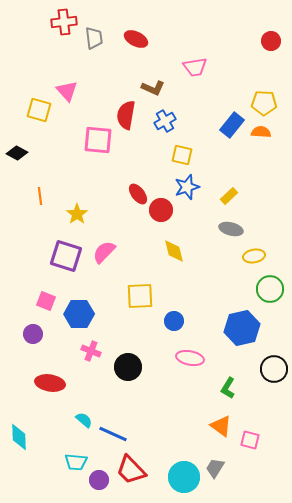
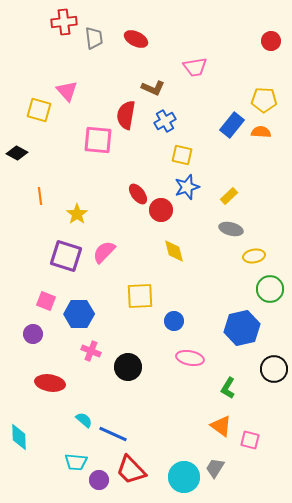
yellow pentagon at (264, 103): moved 3 px up
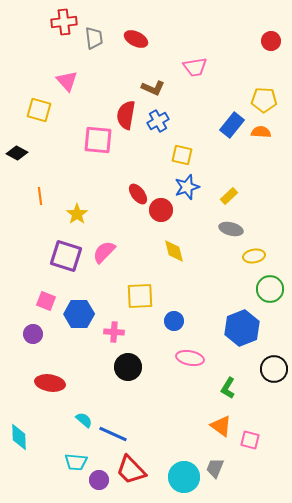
pink triangle at (67, 91): moved 10 px up
blue cross at (165, 121): moved 7 px left
blue hexagon at (242, 328): rotated 8 degrees counterclockwise
pink cross at (91, 351): moved 23 px right, 19 px up; rotated 18 degrees counterclockwise
gray trapezoid at (215, 468): rotated 10 degrees counterclockwise
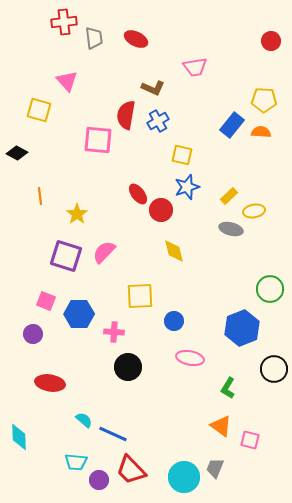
yellow ellipse at (254, 256): moved 45 px up
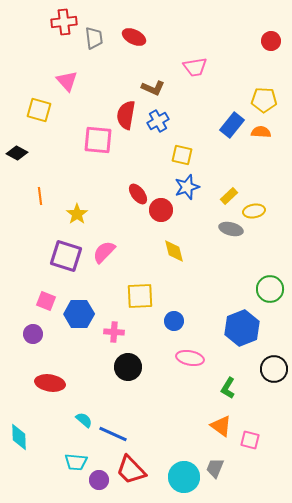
red ellipse at (136, 39): moved 2 px left, 2 px up
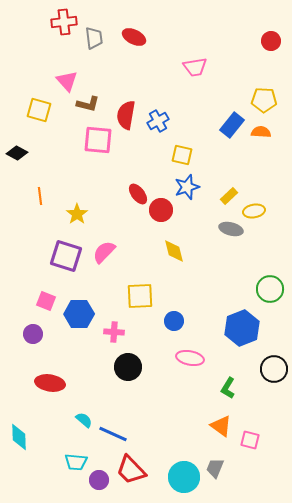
brown L-shape at (153, 88): moved 65 px left, 16 px down; rotated 10 degrees counterclockwise
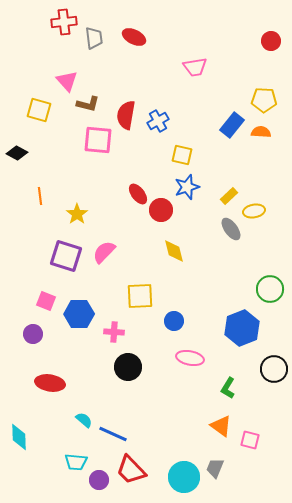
gray ellipse at (231, 229): rotated 40 degrees clockwise
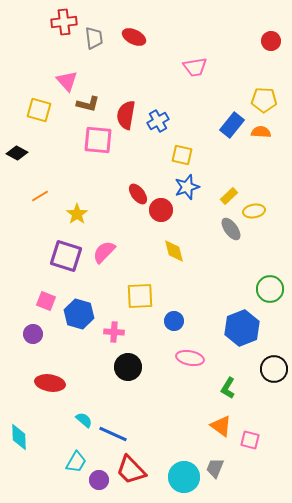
orange line at (40, 196): rotated 66 degrees clockwise
blue hexagon at (79, 314): rotated 16 degrees clockwise
cyan trapezoid at (76, 462): rotated 65 degrees counterclockwise
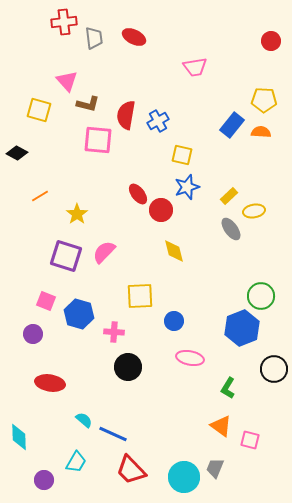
green circle at (270, 289): moved 9 px left, 7 px down
purple circle at (99, 480): moved 55 px left
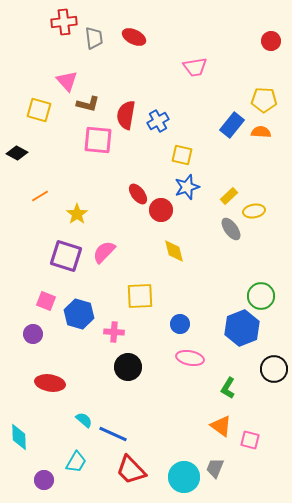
blue circle at (174, 321): moved 6 px right, 3 px down
